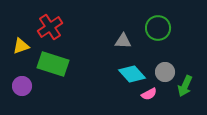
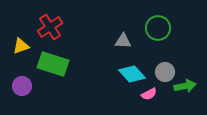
green arrow: rotated 125 degrees counterclockwise
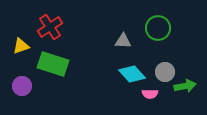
pink semicircle: moved 1 px right; rotated 28 degrees clockwise
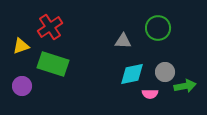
cyan diamond: rotated 60 degrees counterclockwise
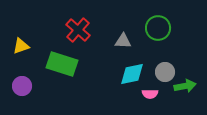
red cross: moved 28 px right, 3 px down; rotated 15 degrees counterclockwise
green rectangle: moved 9 px right
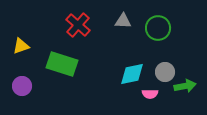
red cross: moved 5 px up
gray triangle: moved 20 px up
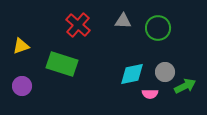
green arrow: rotated 15 degrees counterclockwise
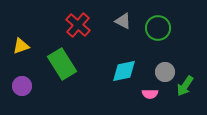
gray triangle: rotated 24 degrees clockwise
green rectangle: rotated 40 degrees clockwise
cyan diamond: moved 8 px left, 3 px up
green arrow: rotated 150 degrees clockwise
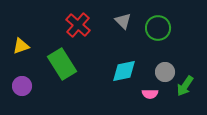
gray triangle: rotated 18 degrees clockwise
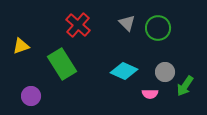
gray triangle: moved 4 px right, 2 px down
cyan diamond: rotated 36 degrees clockwise
purple circle: moved 9 px right, 10 px down
